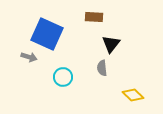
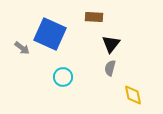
blue square: moved 3 px right
gray arrow: moved 7 px left, 9 px up; rotated 21 degrees clockwise
gray semicircle: moved 8 px right; rotated 21 degrees clockwise
yellow diamond: rotated 35 degrees clockwise
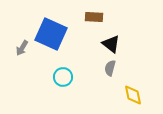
blue square: moved 1 px right
black triangle: rotated 30 degrees counterclockwise
gray arrow: rotated 84 degrees clockwise
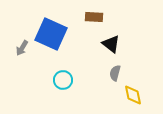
gray semicircle: moved 5 px right, 5 px down
cyan circle: moved 3 px down
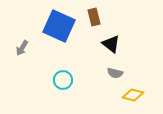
brown rectangle: rotated 72 degrees clockwise
blue square: moved 8 px right, 8 px up
gray semicircle: rotated 91 degrees counterclockwise
yellow diamond: rotated 65 degrees counterclockwise
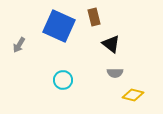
gray arrow: moved 3 px left, 3 px up
gray semicircle: rotated 14 degrees counterclockwise
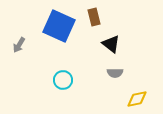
yellow diamond: moved 4 px right, 4 px down; rotated 25 degrees counterclockwise
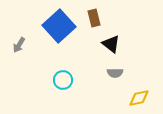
brown rectangle: moved 1 px down
blue square: rotated 24 degrees clockwise
yellow diamond: moved 2 px right, 1 px up
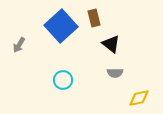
blue square: moved 2 px right
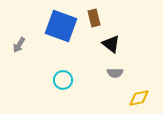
blue square: rotated 28 degrees counterclockwise
